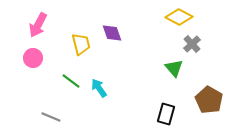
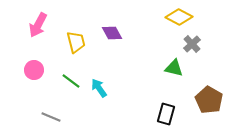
purple diamond: rotated 10 degrees counterclockwise
yellow trapezoid: moved 5 px left, 2 px up
pink circle: moved 1 px right, 12 px down
green triangle: rotated 36 degrees counterclockwise
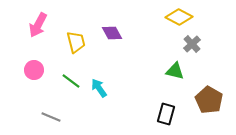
green triangle: moved 1 px right, 3 px down
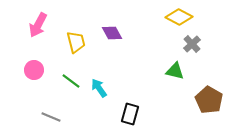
black rectangle: moved 36 px left
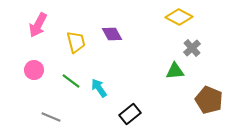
purple diamond: moved 1 px down
gray cross: moved 4 px down
green triangle: rotated 18 degrees counterclockwise
brown pentagon: rotated 8 degrees counterclockwise
black rectangle: rotated 35 degrees clockwise
